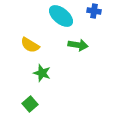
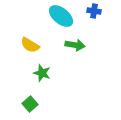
green arrow: moved 3 px left
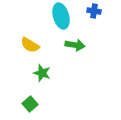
cyan ellipse: rotated 35 degrees clockwise
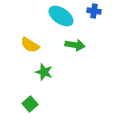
cyan ellipse: rotated 40 degrees counterclockwise
green star: moved 2 px right, 1 px up
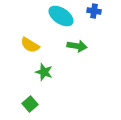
green arrow: moved 2 px right, 1 px down
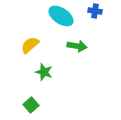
blue cross: moved 1 px right
yellow semicircle: rotated 108 degrees clockwise
green square: moved 1 px right, 1 px down
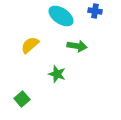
green star: moved 13 px right, 2 px down
green square: moved 9 px left, 6 px up
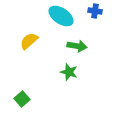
yellow semicircle: moved 1 px left, 4 px up
green star: moved 12 px right, 2 px up
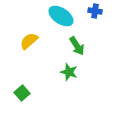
green arrow: rotated 48 degrees clockwise
green square: moved 6 px up
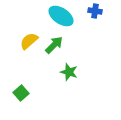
green arrow: moved 23 px left, 1 px up; rotated 102 degrees counterclockwise
green square: moved 1 px left
